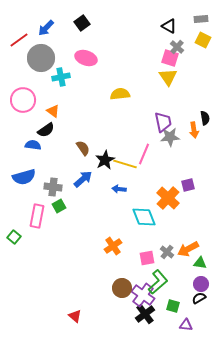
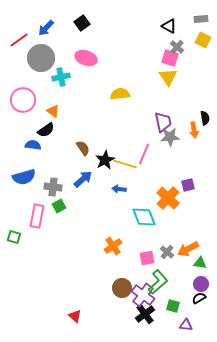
green square at (14, 237): rotated 24 degrees counterclockwise
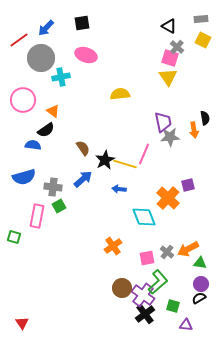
black square at (82, 23): rotated 28 degrees clockwise
pink ellipse at (86, 58): moved 3 px up
red triangle at (75, 316): moved 53 px left, 7 px down; rotated 16 degrees clockwise
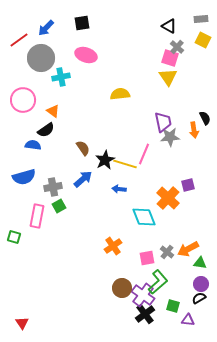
black semicircle at (205, 118): rotated 16 degrees counterclockwise
gray cross at (53, 187): rotated 18 degrees counterclockwise
purple triangle at (186, 325): moved 2 px right, 5 px up
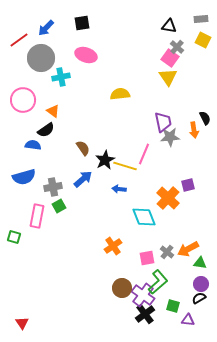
black triangle at (169, 26): rotated 21 degrees counterclockwise
pink square at (170, 58): rotated 18 degrees clockwise
yellow line at (125, 164): moved 2 px down
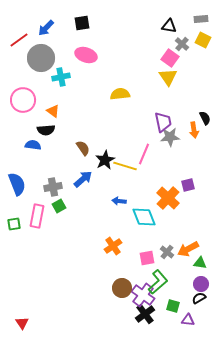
gray cross at (177, 47): moved 5 px right, 3 px up
black semicircle at (46, 130): rotated 30 degrees clockwise
blue semicircle at (24, 177): moved 7 px left, 7 px down; rotated 95 degrees counterclockwise
blue arrow at (119, 189): moved 12 px down
green square at (14, 237): moved 13 px up; rotated 24 degrees counterclockwise
